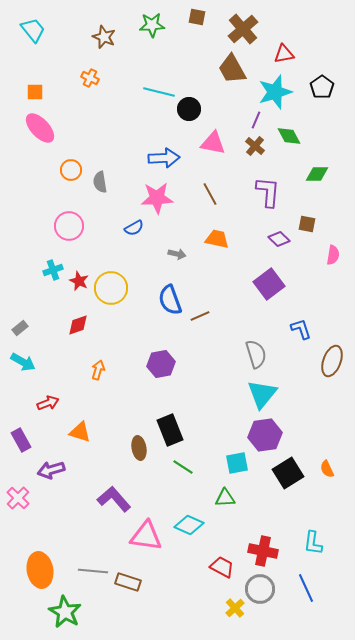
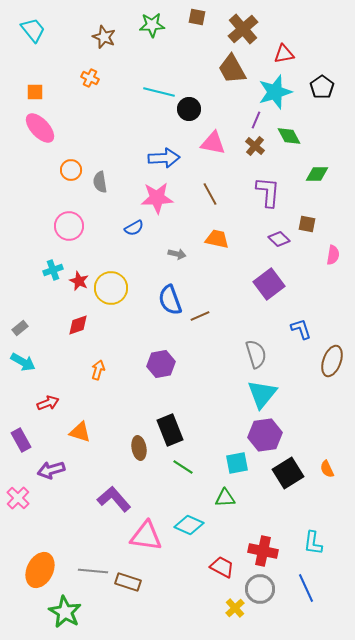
orange ellipse at (40, 570): rotated 36 degrees clockwise
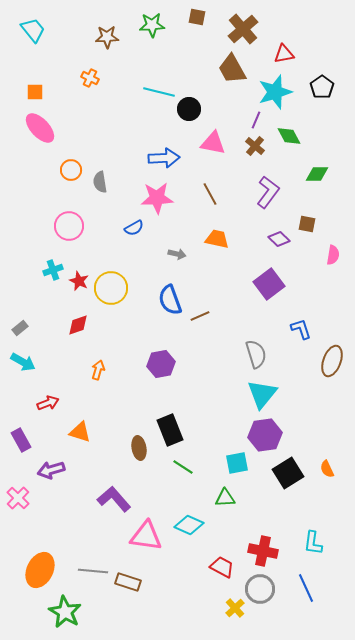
brown star at (104, 37): moved 3 px right; rotated 25 degrees counterclockwise
purple L-shape at (268, 192): rotated 32 degrees clockwise
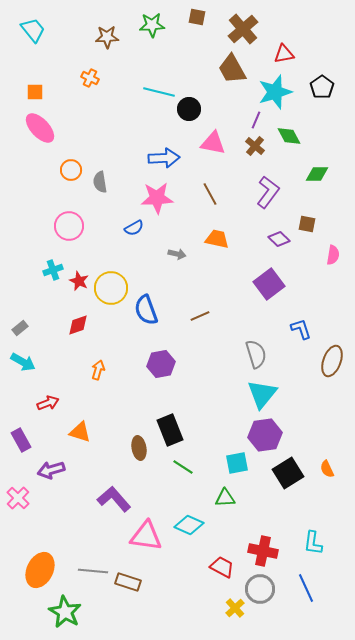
blue semicircle at (170, 300): moved 24 px left, 10 px down
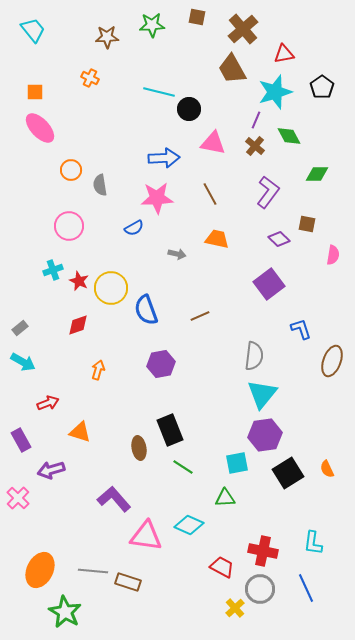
gray semicircle at (100, 182): moved 3 px down
gray semicircle at (256, 354): moved 2 px left, 2 px down; rotated 24 degrees clockwise
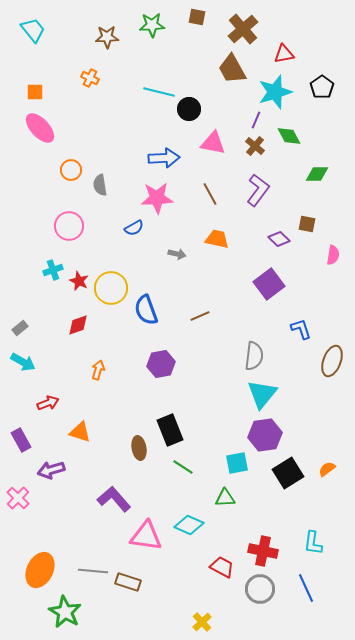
purple L-shape at (268, 192): moved 10 px left, 2 px up
orange semicircle at (327, 469): rotated 78 degrees clockwise
yellow cross at (235, 608): moved 33 px left, 14 px down
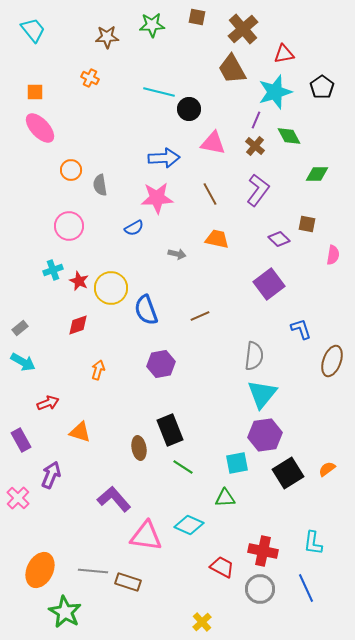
purple arrow at (51, 470): moved 5 px down; rotated 128 degrees clockwise
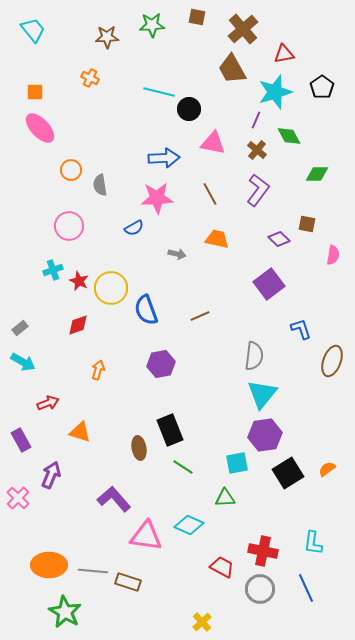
brown cross at (255, 146): moved 2 px right, 4 px down
orange ellipse at (40, 570): moved 9 px right, 5 px up; rotated 64 degrees clockwise
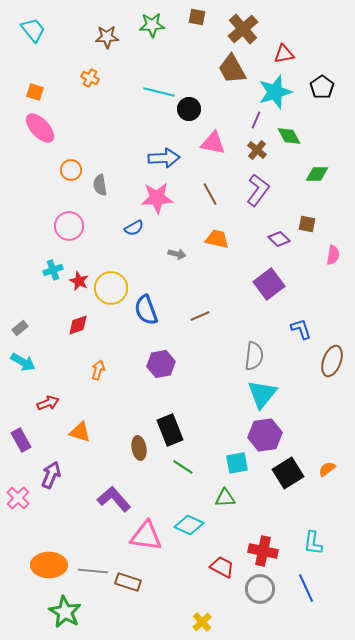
orange square at (35, 92): rotated 18 degrees clockwise
